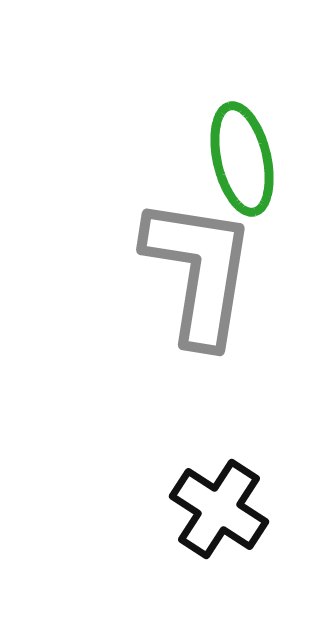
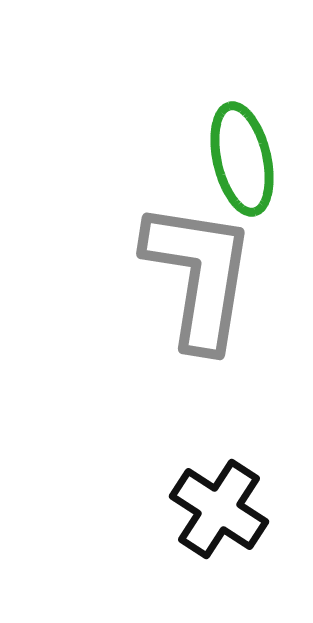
gray L-shape: moved 4 px down
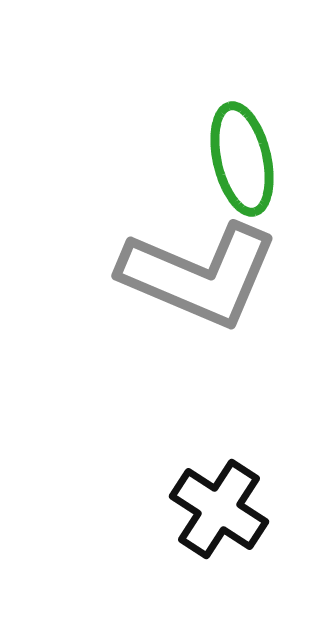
gray L-shape: rotated 104 degrees clockwise
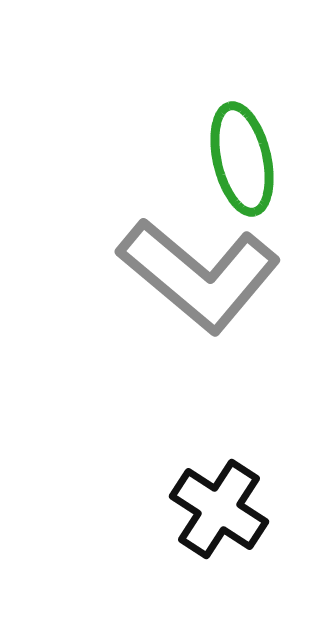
gray L-shape: rotated 17 degrees clockwise
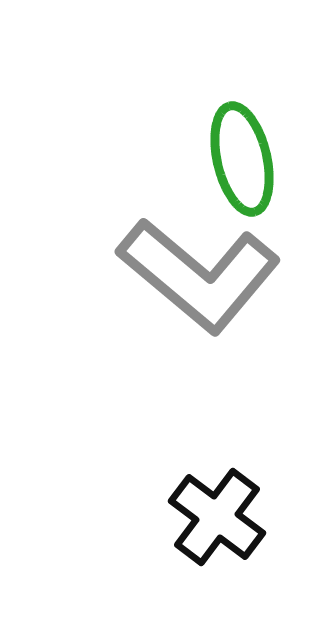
black cross: moved 2 px left, 8 px down; rotated 4 degrees clockwise
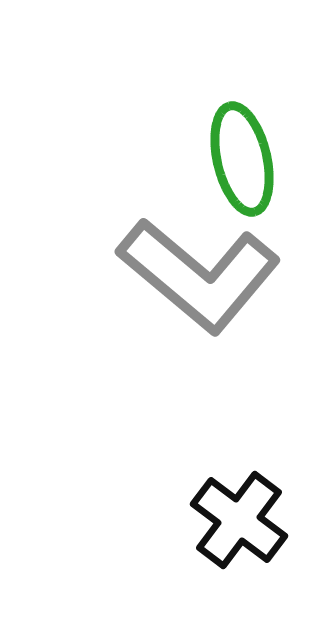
black cross: moved 22 px right, 3 px down
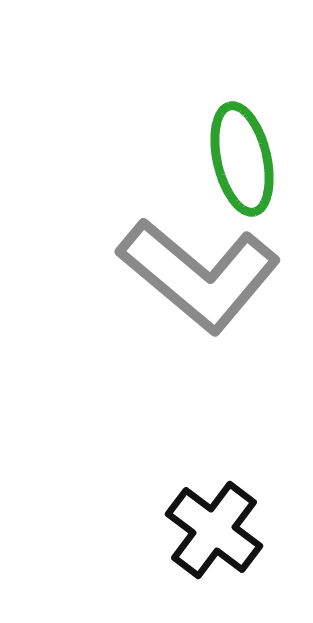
black cross: moved 25 px left, 10 px down
